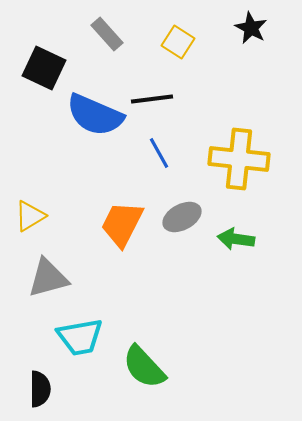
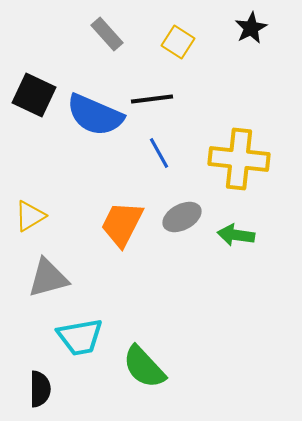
black star: rotated 16 degrees clockwise
black square: moved 10 px left, 27 px down
green arrow: moved 4 px up
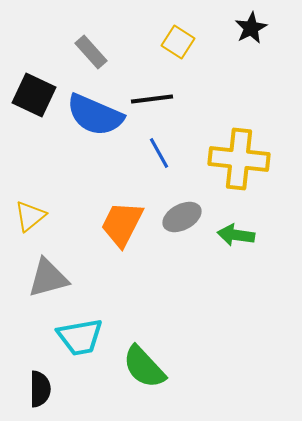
gray rectangle: moved 16 px left, 18 px down
yellow triangle: rotated 8 degrees counterclockwise
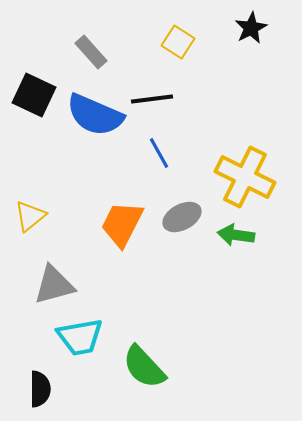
yellow cross: moved 6 px right, 18 px down; rotated 20 degrees clockwise
gray triangle: moved 6 px right, 7 px down
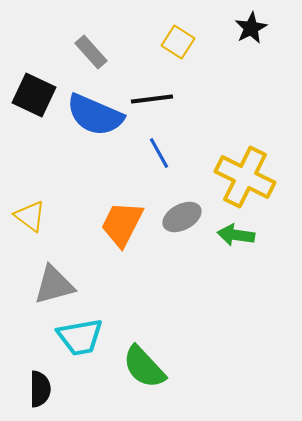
yellow triangle: rotated 44 degrees counterclockwise
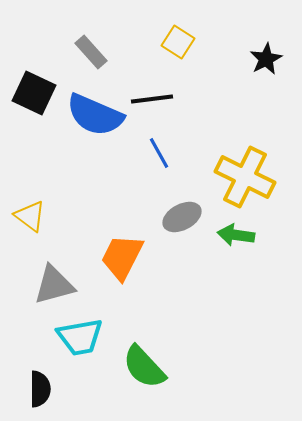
black star: moved 15 px right, 31 px down
black square: moved 2 px up
orange trapezoid: moved 33 px down
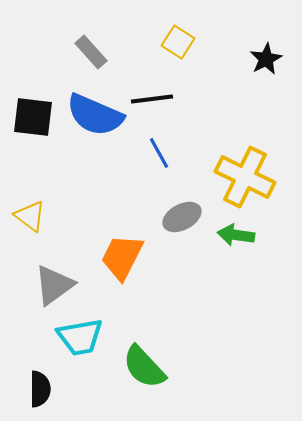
black square: moved 1 px left, 24 px down; rotated 18 degrees counterclockwise
gray triangle: rotated 21 degrees counterclockwise
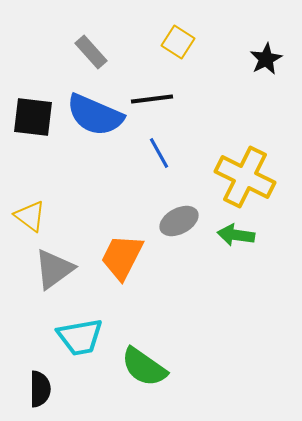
gray ellipse: moved 3 px left, 4 px down
gray triangle: moved 16 px up
green semicircle: rotated 12 degrees counterclockwise
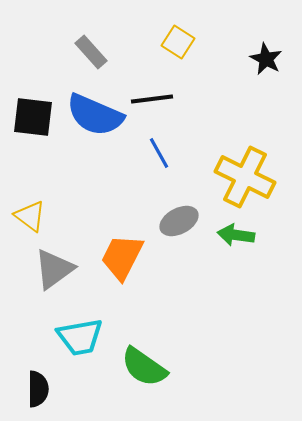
black star: rotated 16 degrees counterclockwise
black semicircle: moved 2 px left
